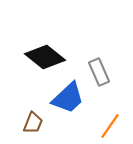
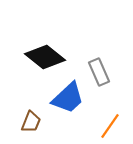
brown trapezoid: moved 2 px left, 1 px up
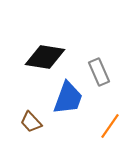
black diamond: rotated 30 degrees counterclockwise
blue trapezoid: rotated 27 degrees counterclockwise
brown trapezoid: rotated 115 degrees clockwise
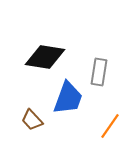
gray rectangle: rotated 32 degrees clockwise
brown trapezoid: moved 1 px right, 2 px up
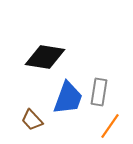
gray rectangle: moved 20 px down
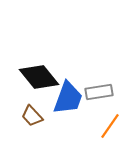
black diamond: moved 6 px left, 20 px down; rotated 42 degrees clockwise
gray rectangle: rotated 72 degrees clockwise
brown trapezoid: moved 4 px up
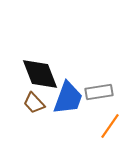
black diamond: moved 1 px right, 3 px up; rotated 18 degrees clockwise
brown trapezoid: moved 2 px right, 13 px up
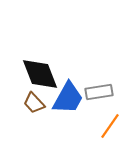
blue trapezoid: rotated 9 degrees clockwise
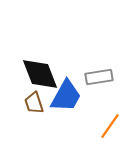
gray rectangle: moved 15 px up
blue trapezoid: moved 2 px left, 2 px up
brown trapezoid: rotated 25 degrees clockwise
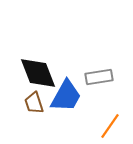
black diamond: moved 2 px left, 1 px up
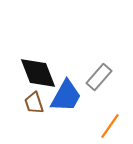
gray rectangle: rotated 40 degrees counterclockwise
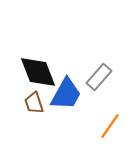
black diamond: moved 1 px up
blue trapezoid: moved 2 px up
